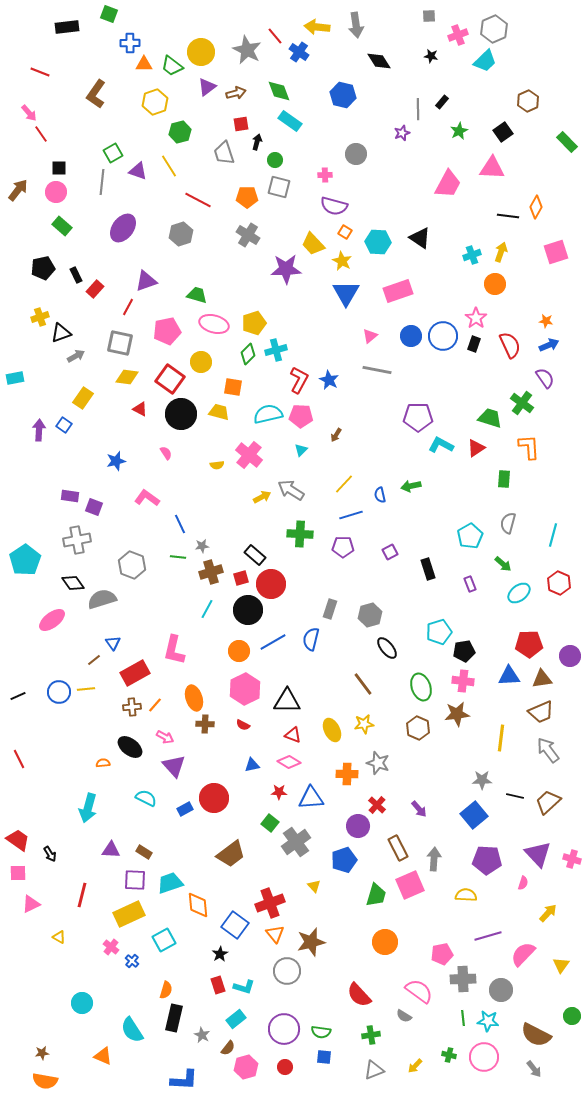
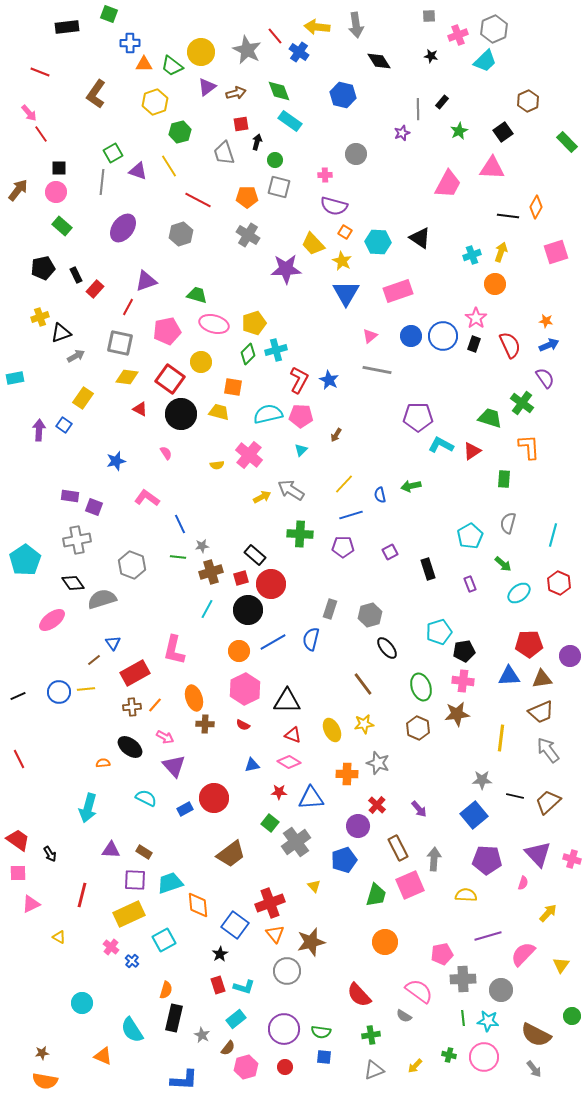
red triangle at (476, 448): moved 4 px left, 3 px down
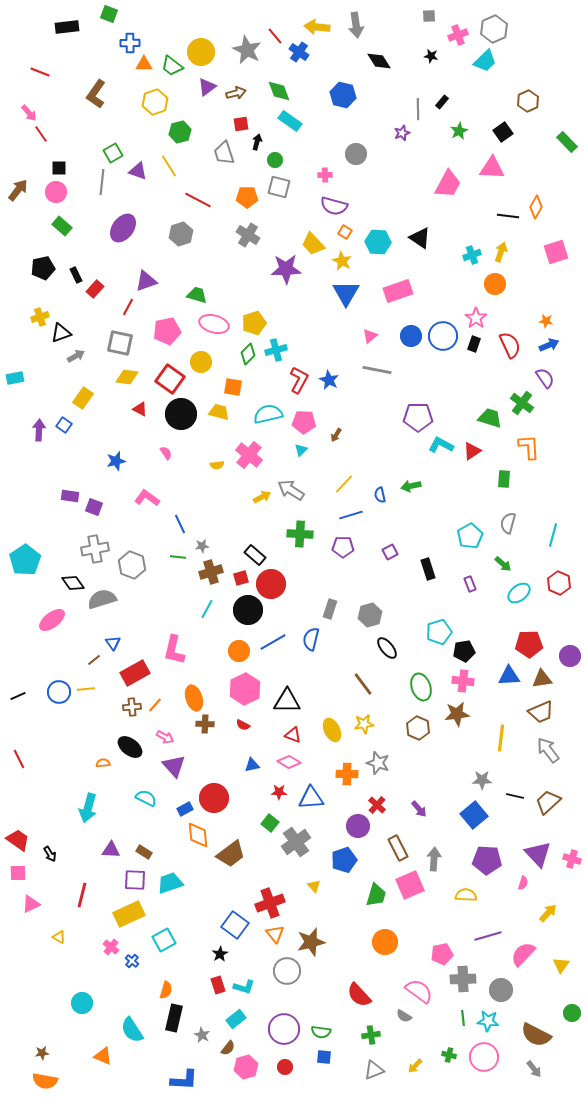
pink pentagon at (301, 416): moved 3 px right, 6 px down
gray cross at (77, 540): moved 18 px right, 9 px down
orange diamond at (198, 905): moved 70 px up
green circle at (572, 1016): moved 3 px up
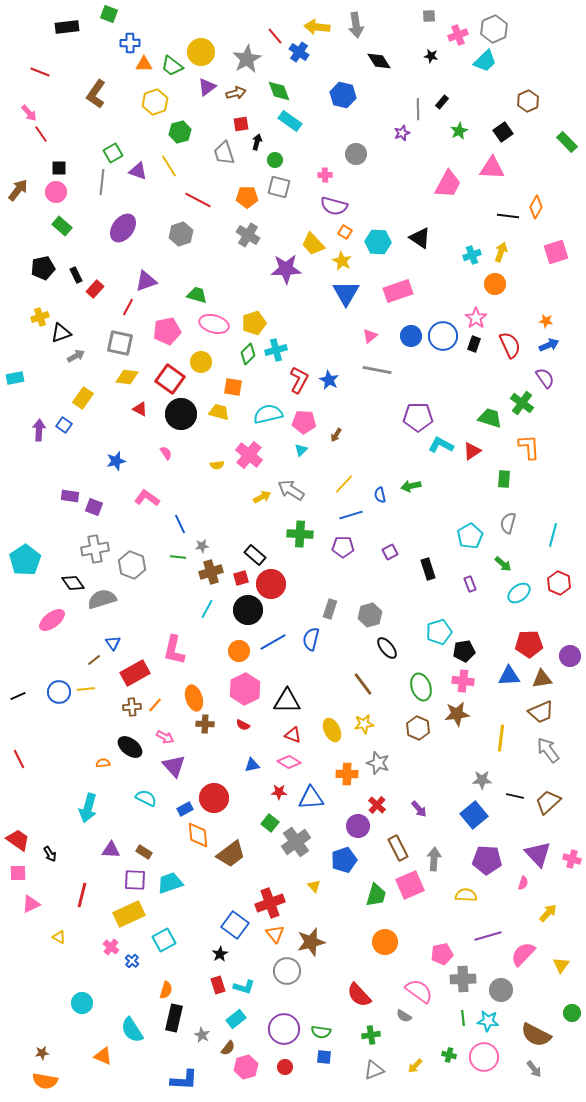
gray star at (247, 50): moved 9 px down; rotated 16 degrees clockwise
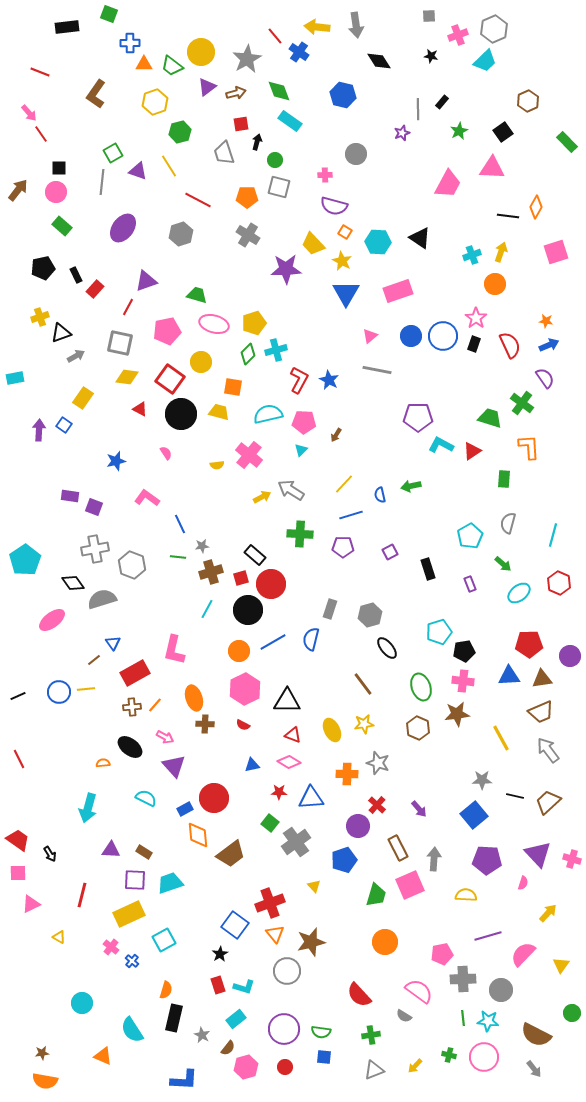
yellow line at (501, 738): rotated 36 degrees counterclockwise
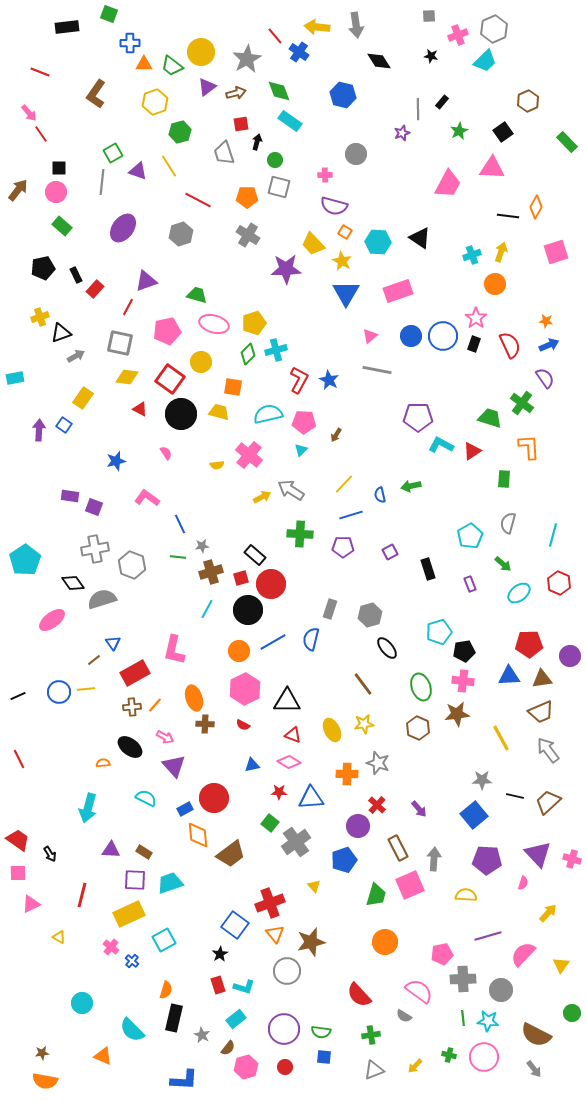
cyan semicircle at (132, 1030): rotated 12 degrees counterclockwise
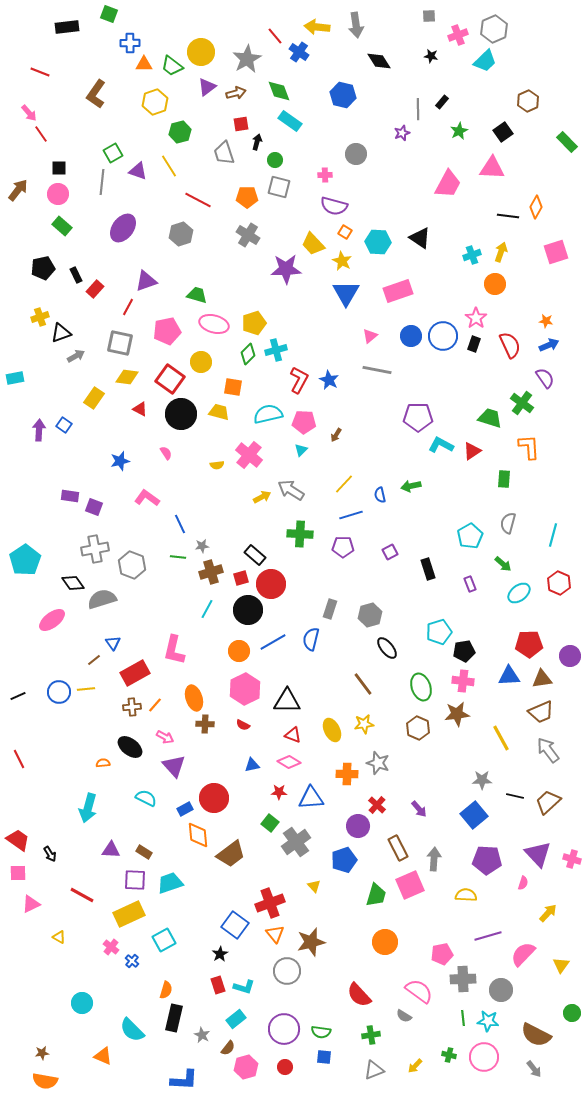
pink circle at (56, 192): moved 2 px right, 2 px down
yellow rectangle at (83, 398): moved 11 px right
blue star at (116, 461): moved 4 px right
red line at (82, 895): rotated 75 degrees counterclockwise
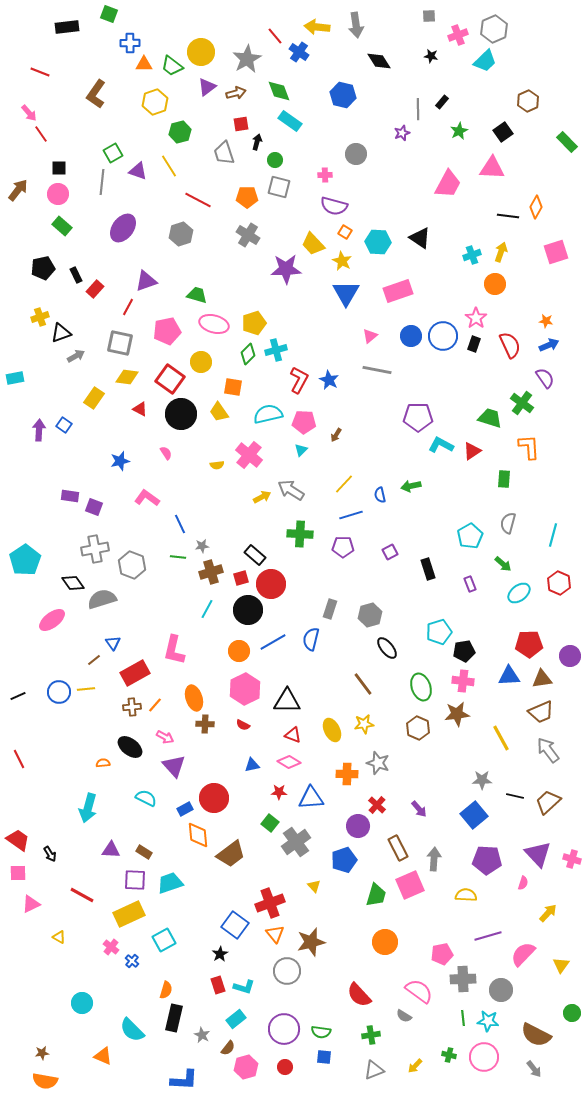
yellow trapezoid at (219, 412): rotated 140 degrees counterclockwise
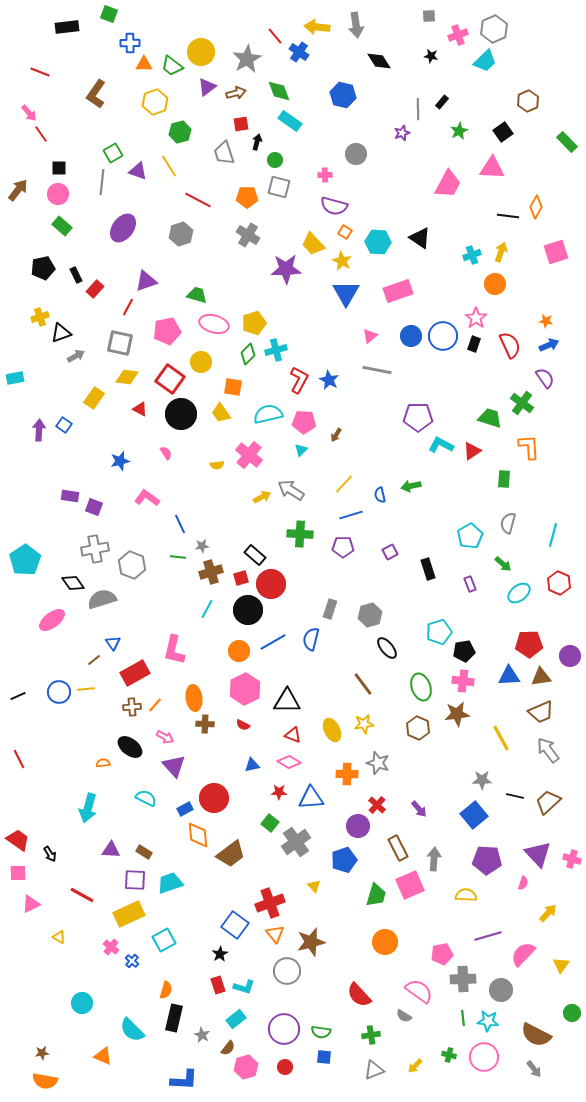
yellow trapezoid at (219, 412): moved 2 px right, 1 px down
brown triangle at (542, 679): moved 1 px left, 2 px up
orange ellipse at (194, 698): rotated 10 degrees clockwise
